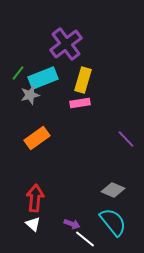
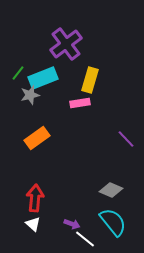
yellow rectangle: moved 7 px right
gray diamond: moved 2 px left
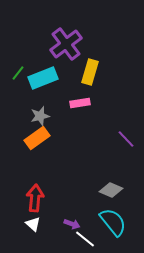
yellow rectangle: moved 8 px up
gray star: moved 10 px right, 21 px down
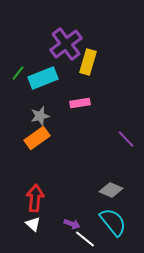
yellow rectangle: moved 2 px left, 10 px up
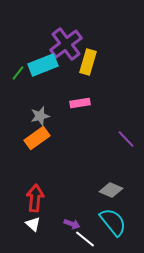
cyan rectangle: moved 13 px up
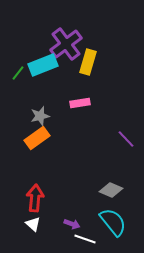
white line: rotated 20 degrees counterclockwise
